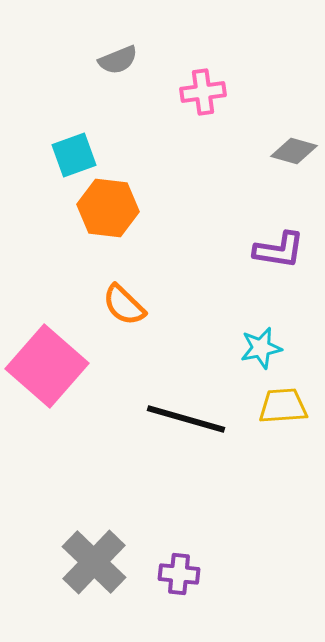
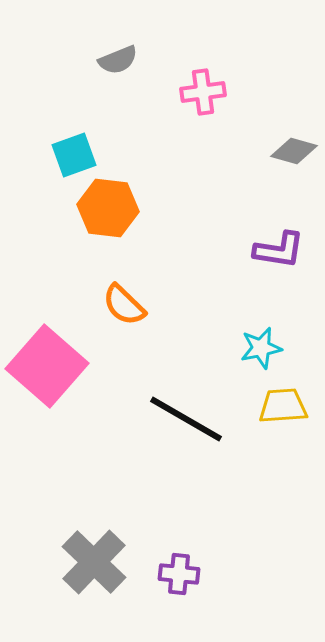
black line: rotated 14 degrees clockwise
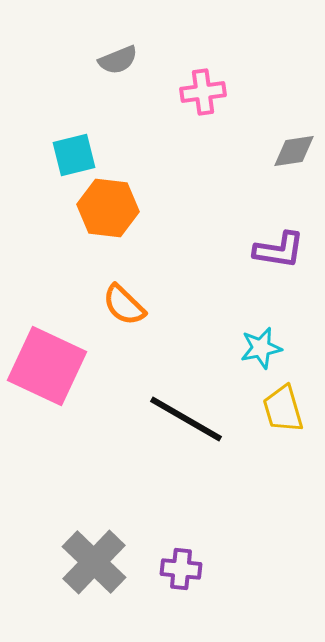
gray diamond: rotated 24 degrees counterclockwise
cyan square: rotated 6 degrees clockwise
pink square: rotated 16 degrees counterclockwise
yellow trapezoid: moved 3 px down; rotated 102 degrees counterclockwise
purple cross: moved 2 px right, 5 px up
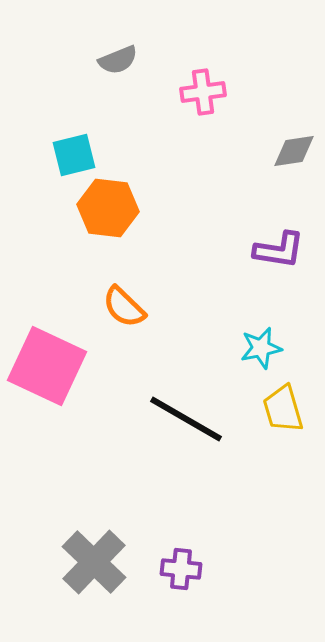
orange semicircle: moved 2 px down
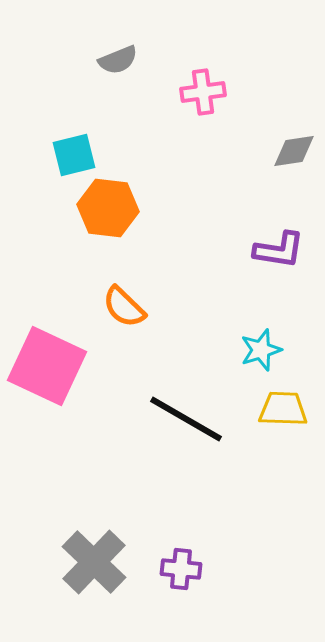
cyan star: moved 2 px down; rotated 6 degrees counterclockwise
yellow trapezoid: rotated 108 degrees clockwise
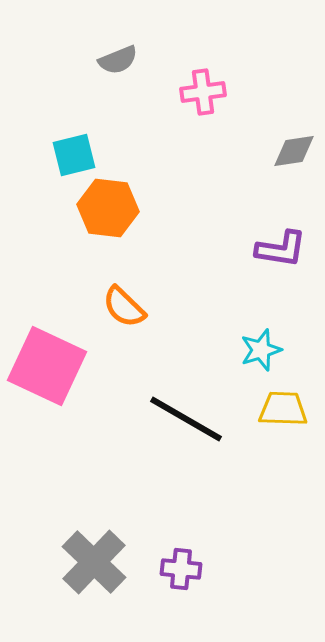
purple L-shape: moved 2 px right, 1 px up
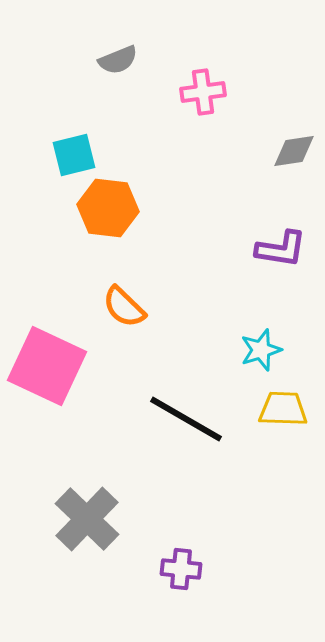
gray cross: moved 7 px left, 43 px up
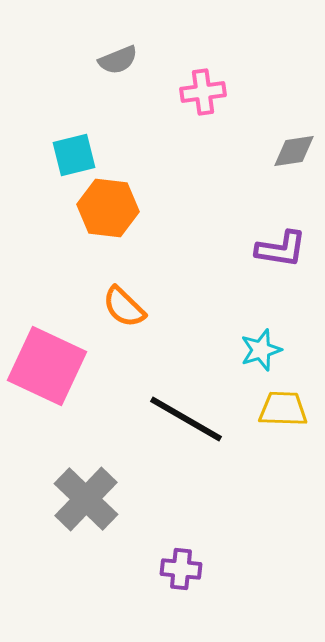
gray cross: moved 1 px left, 20 px up
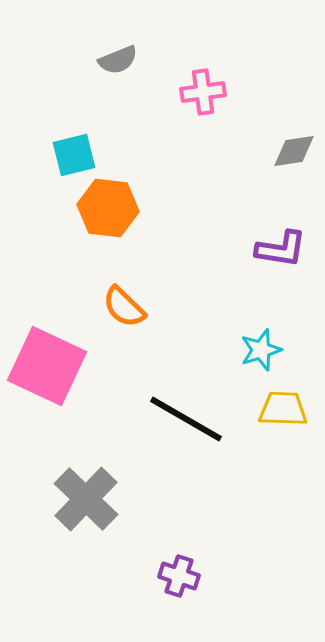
purple cross: moved 2 px left, 7 px down; rotated 12 degrees clockwise
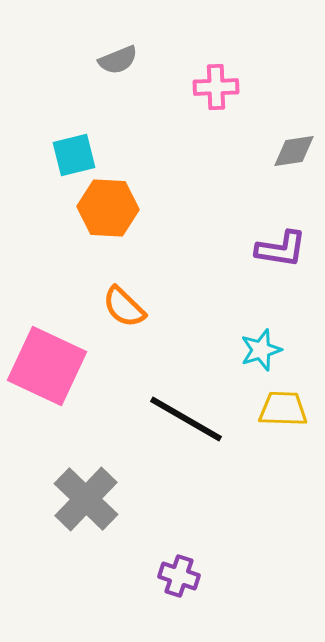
pink cross: moved 13 px right, 5 px up; rotated 6 degrees clockwise
orange hexagon: rotated 4 degrees counterclockwise
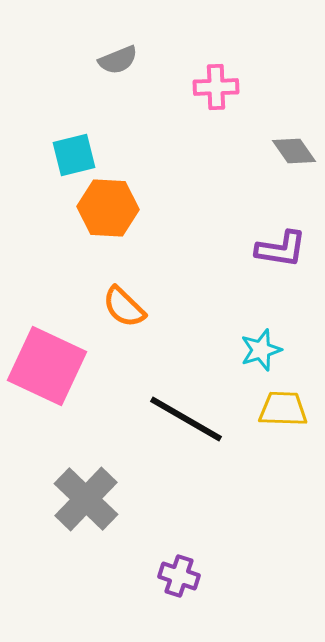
gray diamond: rotated 63 degrees clockwise
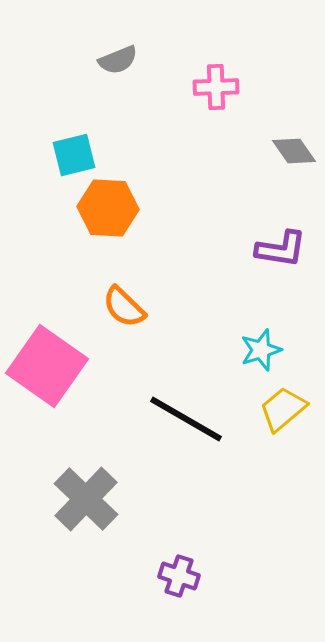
pink square: rotated 10 degrees clockwise
yellow trapezoid: rotated 42 degrees counterclockwise
